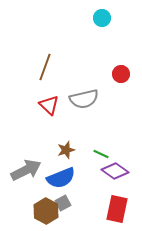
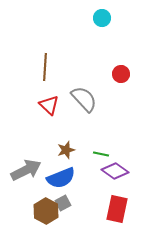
brown line: rotated 16 degrees counterclockwise
gray semicircle: rotated 120 degrees counterclockwise
green line: rotated 14 degrees counterclockwise
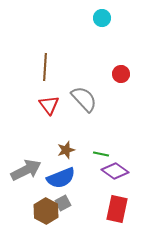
red triangle: rotated 10 degrees clockwise
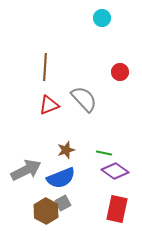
red circle: moved 1 px left, 2 px up
red triangle: rotated 45 degrees clockwise
green line: moved 3 px right, 1 px up
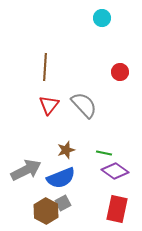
gray semicircle: moved 6 px down
red triangle: rotated 30 degrees counterclockwise
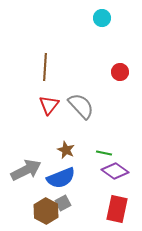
gray semicircle: moved 3 px left, 1 px down
brown star: rotated 30 degrees counterclockwise
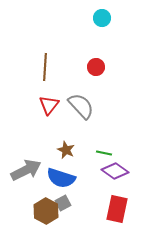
red circle: moved 24 px left, 5 px up
blue semicircle: rotated 40 degrees clockwise
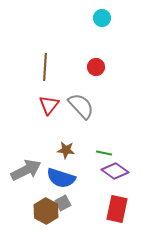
brown star: rotated 18 degrees counterclockwise
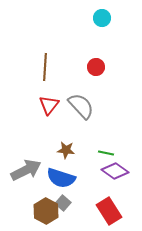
green line: moved 2 px right
gray square: rotated 21 degrees counterclockwise
red rectangle: moved 8 px left, 2 px down; rotated 44 degrees counterclockwise
